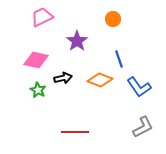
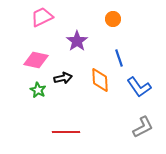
blue line: moved 1 px up
orange diamond: rotated 65 degrees clockwise
red line: moved 9 px left
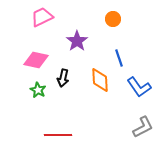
black arrow: rotated 114 degrees clockwise
red line: moved 8 px left, 3 px down
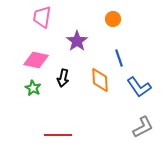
pink trapezoid: rotated 55 degrees counterclockwise
green star: moved 5 px left, 2 px up
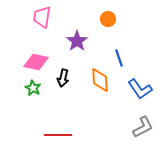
orange circle: moved 5 px left
pink diamond: moved 2 px down
blue L-shape: moved 1 px right, 2 px down
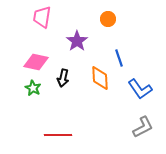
orange diamond: moved 2 px up
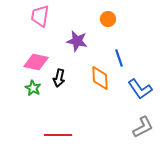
pink trapezoid: moved 2 px left, 1 px up
purple star: rotated 25 degrees counterclockwise
black arrow: moved 4 px left
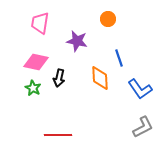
pink trapezoid: moved 7 px down
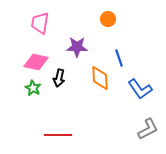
purple star: moved 6 px down; rotated 10 degrees counterclockwise
gray L-shape: moved 5 px right, 2 px down
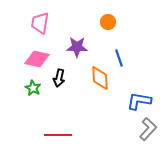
orange circle: moved 3 px down
pink diamond: moved 1 px right, 3 px up
blue L-shape: moved 1 px left, 12 px down; rotated 135 degrees clockwise
gray L-shape: rotated 20 degrees counterclockwise
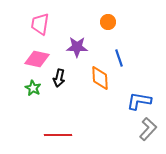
pink trapezoid: moved 1 px down
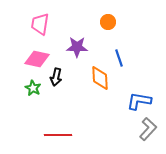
black arrow: moved 3 px left, 1 px up
